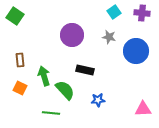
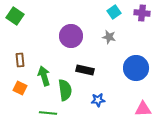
purple circle: moved 1 px left, 1 px down
blue circle: moved 17 px down
green semicircle: rotated 35 degrees clockwise
green line: moved 3 px left
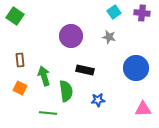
green semicircle: moved 1 px right, 1 px down
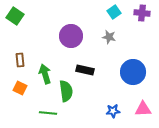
blue circle: moved 3 px left, 4 px down
green arrow: moved 1 px right, 2 px up
blue star: moved 15 px right, 11 px down
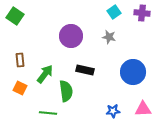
green arrow: rotated 54 degrees clockwise
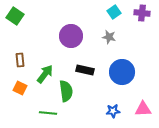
blue circle: moved 11 px left
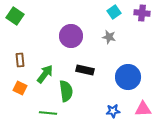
blue circle: moved 6 px right, 5 px down
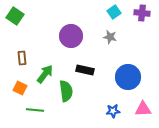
gray star: moved 1 px right
brown rectangle: moved 2 px right, 2 px up
green line: moved 13 px left, 3 px up
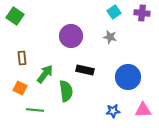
pink triangle: moved 1 px down
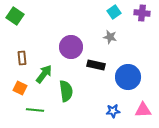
purple circle: moved 11 px down
black rectangle: moved 11 px right, 5 px up
green arrow: moved 1 px left
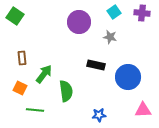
purple circle: moved 8 px right, 25 px up
blue star: moved 14 px left, 4 px down
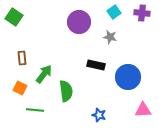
green square: moved 1 px left, 1 px down
blue star: rotated 24 degrees clockwise
